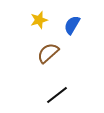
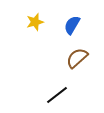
yellow star: moved 4 px left, 2 px down
brown semicircle: moved 29 px right, 5 px down
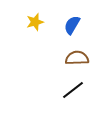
brown semicircle: rotated 40 degrees clockwise
black line: moved 16 px right, 5 px up
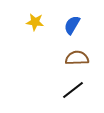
yellow star: rotated 24 degrees clockwise
